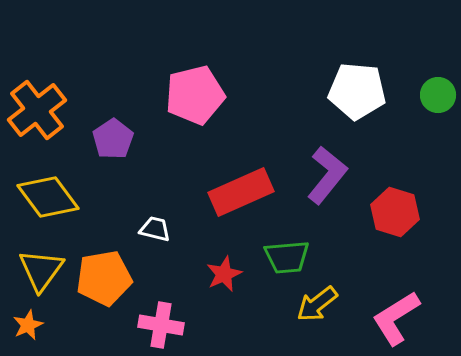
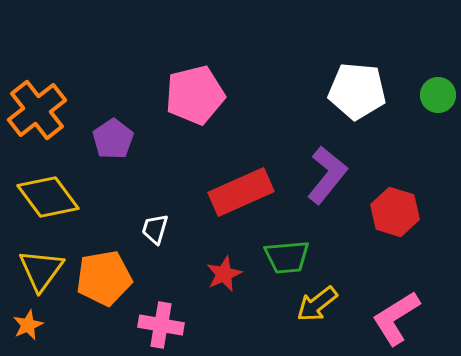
white trapezoid: rotated 88 degrees counterclockwise
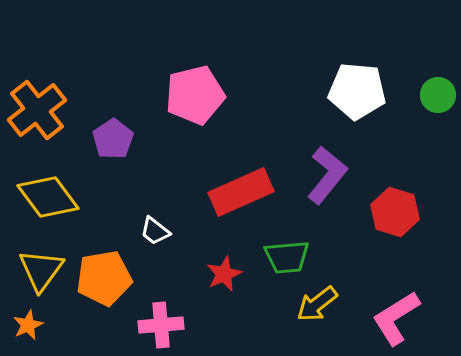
white trapezoid: moved 2 px down; rotated 68 degrees counterclockwise
pink cross: rotated 15 degrees counterclockwise
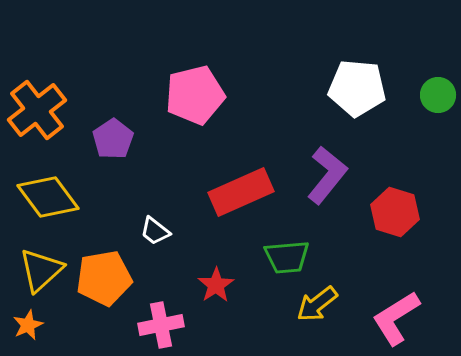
white pentagon: moved 3 px up
yellow triangle: rotated 12 degrees clockwise
red star: moved 8 px left, 11 px down; rotated 9 degrees counterclockwise
pink cross: rotated 6 degrees counterclockwise
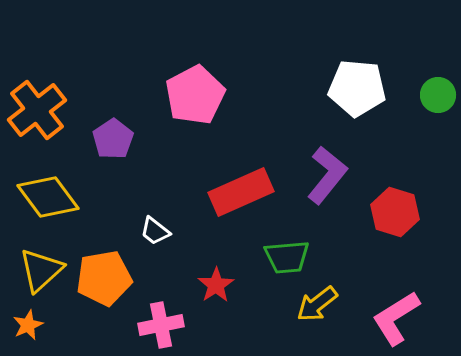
pink pentagon: rotated 14 degrees counterclockwise
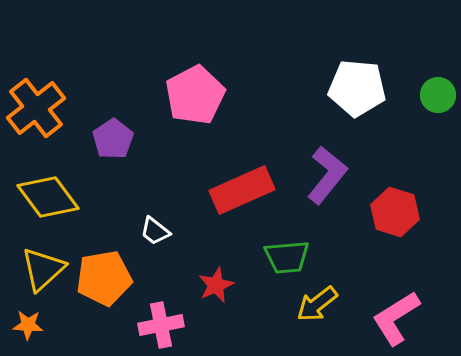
orange cross: moved 1 px left, 2 px up
red rectangle: moved 1 px right, 2 px up
yellow triangle: moved 2 px right, 1 px up
red star: rotated 9 degrees clockwise
orange star: rotated 28 degrees clockwise
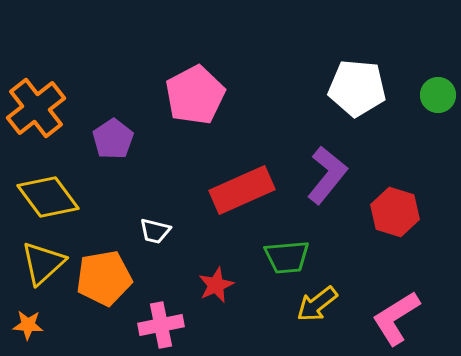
white trapezoid: rotated 24 degrees counterclockwise
yellow triangle: moved 6 px up
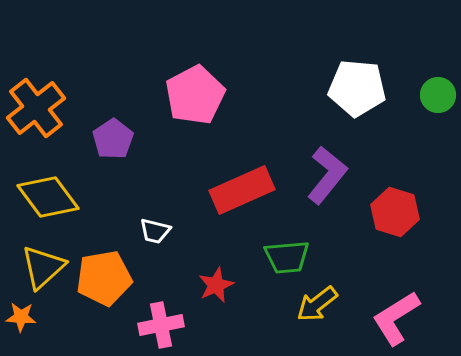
yellow triangle: moved 4 px down
orange star: moved 7 px left, 8 px up
